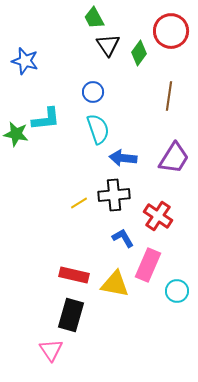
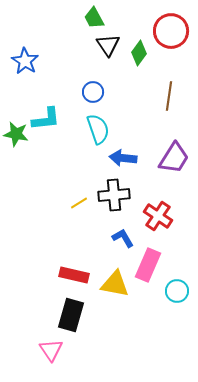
blue star: rotated 16 degrees clockwise
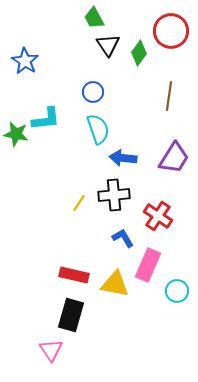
yellow line: rotated 24 degrees counterclockwise
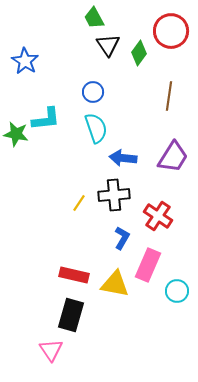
cyan semicircle: moved 2 px left, 1 px up
purple trapezoid: moved 1 px left, 1 px up
blue L-shape: moved 1 px left; rotated 60 degrees clockwise
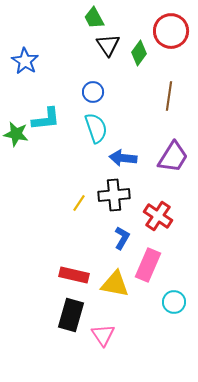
cyan circle: moved 3 px left, 11 px down
pink triangle: moved 52 px right, 15 px up
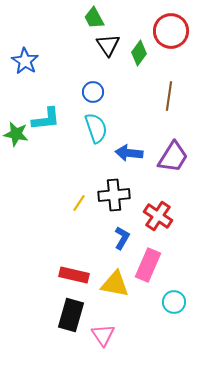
blue arrow: moved 6 px right, 5 px up
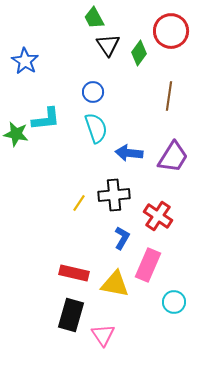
red rectangle: moved 2 px up
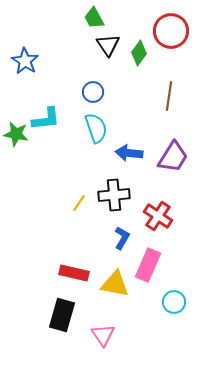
black rectangle: moved 9 px left
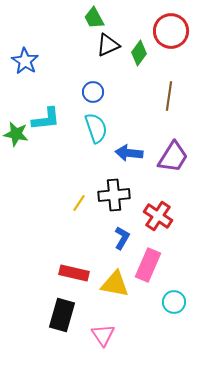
black triangle: rotated 40 degrees clockwise
